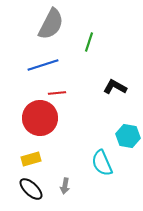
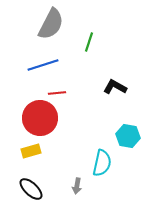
yellow rectangle: moved 8 px up
cyan semicircle: rotated 144 degrees counterclockwise
gray arrow: moved 12 px right
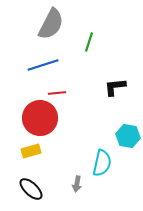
black L-shape: rotated 35 degrees counterclockwise
gray arrow: moved 2 px up
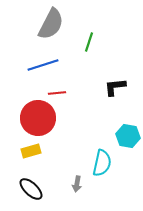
red circle: moved 2 px left
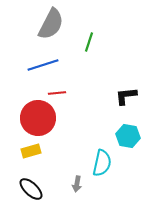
black L-shape: moved 11 px right, 9 px down
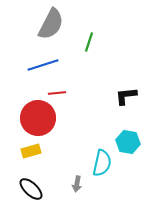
cyan hexagon: moved 6 px down
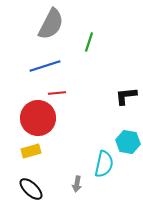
blue line: moved 2 px right, 1 px down
cyan semicircle: moved 2 px right, 1 px down
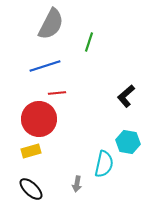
black L-shape: rotated 35 degrees counterclockwise
red circle: moved 1 px right, 1 px down
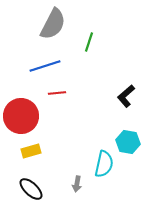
gray semicircle: moved 2 px right
red circle: moved 18 px left, 3 px up
